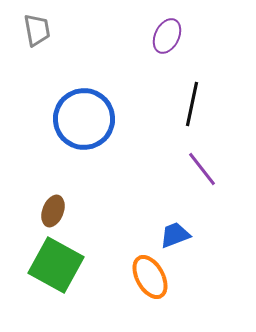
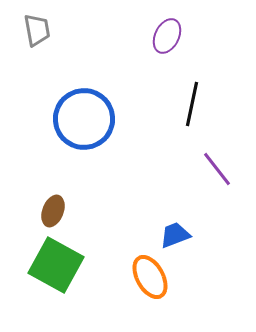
purple line: moved 15 px right
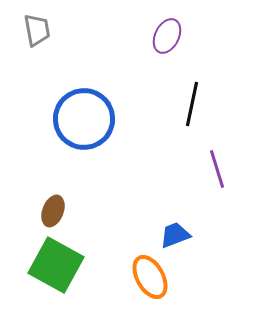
purple line: rotated 21 degrees clockwise
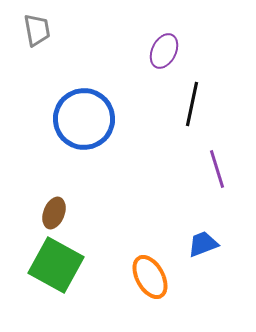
purple ellipse: moved 3 px left, 15 px down
brown ellipse: moved 1 px right, 2 px down
blue trapezoid: moved 28 px right, 9 px down
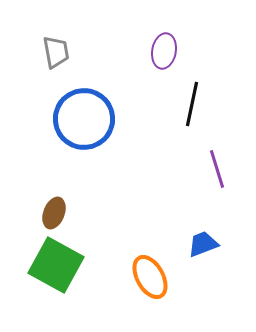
gray trapezoid: moved 19 px right, 22 px down
purple ellipse: rotated 16 degrees counterclockwise
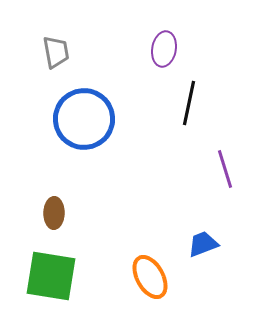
purple ellipse: moved 2 px up
black line: moved 3 px left, 1 px up
purple line: moved 8 px right
brown ellipse: rotated 20 degrees counterclockwise
green square: moved 5 px left, 11 px down; rotated 20 degrees counterclockwise
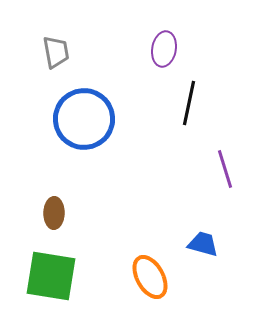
blue trapezoid: rotated 36 degrees clockwise
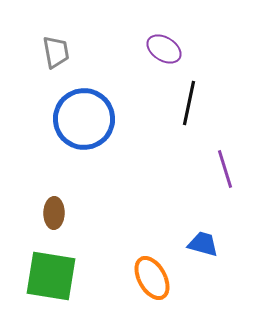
purple ellipse: rotated 68 degrees counterclockwise
orange ellipse: moved 2 px right, 1 px down
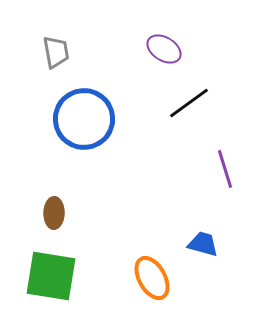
black line: rotated 42 degrees clockwise
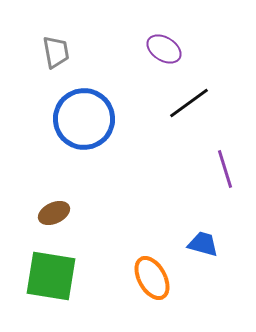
brown ellipse: rotated 64 degrees clockwise
